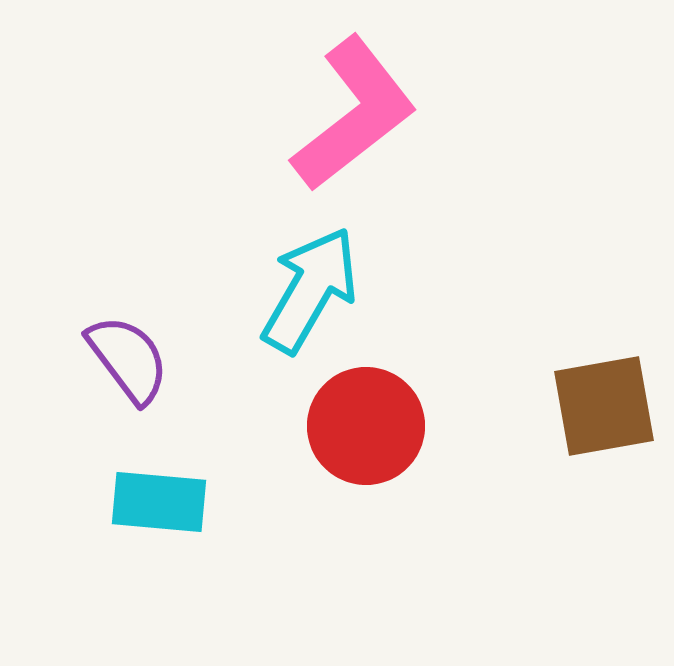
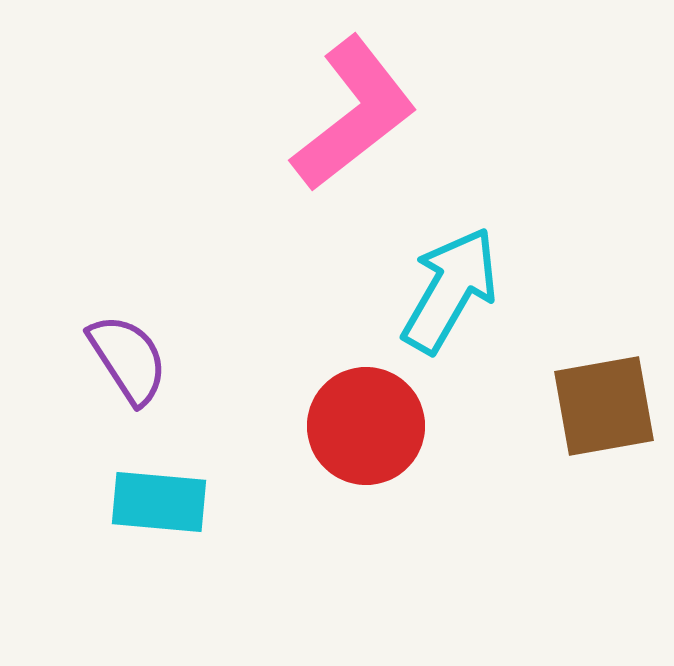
cyan arrow: moved 140 px right
purple semicircle: rotated 4 degrees clockwise
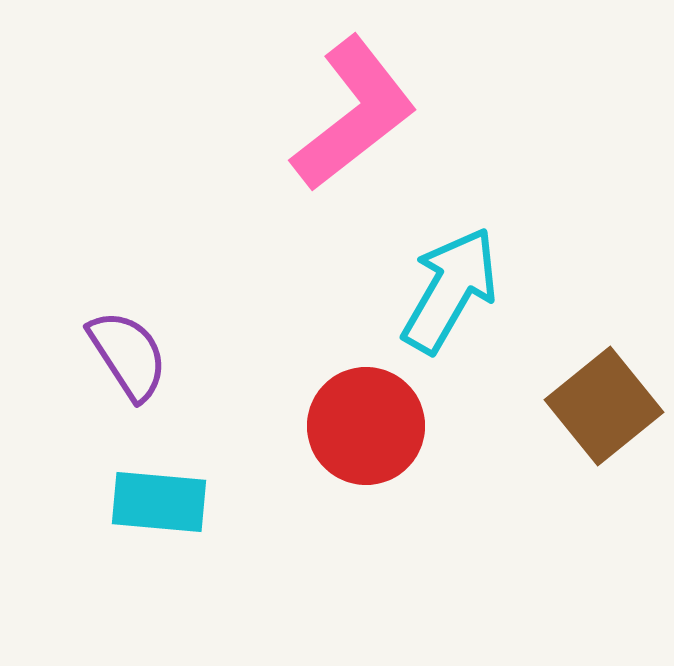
purple semicircle: moved 4 px up
brown square: rotated 29 degrees counterclockwise
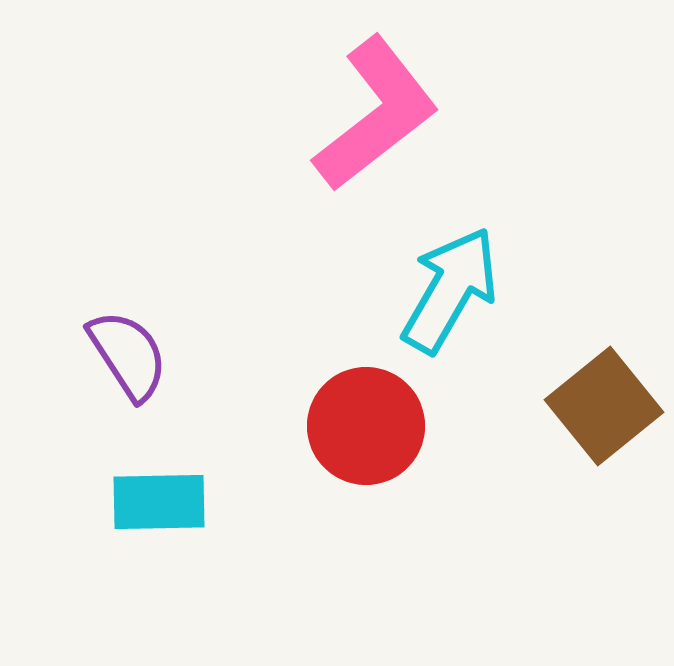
pink L-shape: moved 22 px right
cyan rectangle: rotated 6 degrees counterclockwise
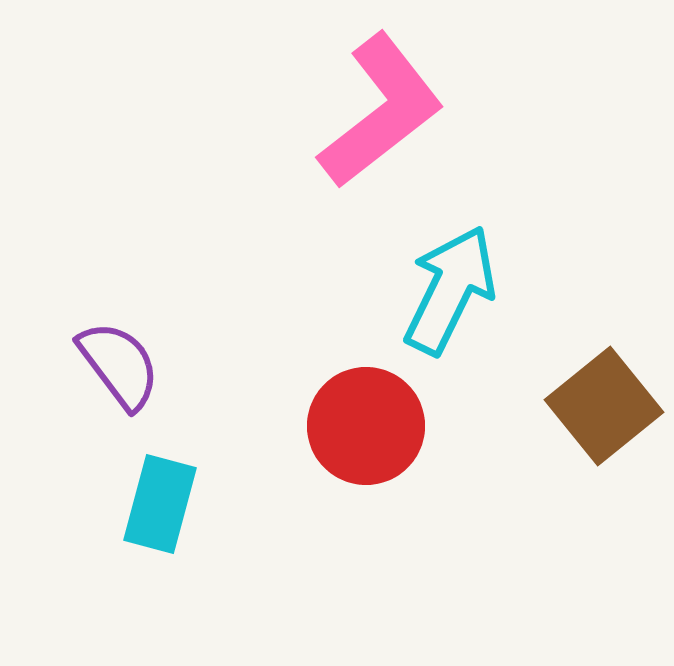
pink L-shape: moved 5 px right, 3 px up
cyan arrow: rotated 4 degrees counterclockwise
purple semicircle: moved 9 px left, 10 px down; rotated 4 degrees counterclockwise
cyan rectangle: moved 1 px right, 2 px down; rotated 74 degrees counterclockwise
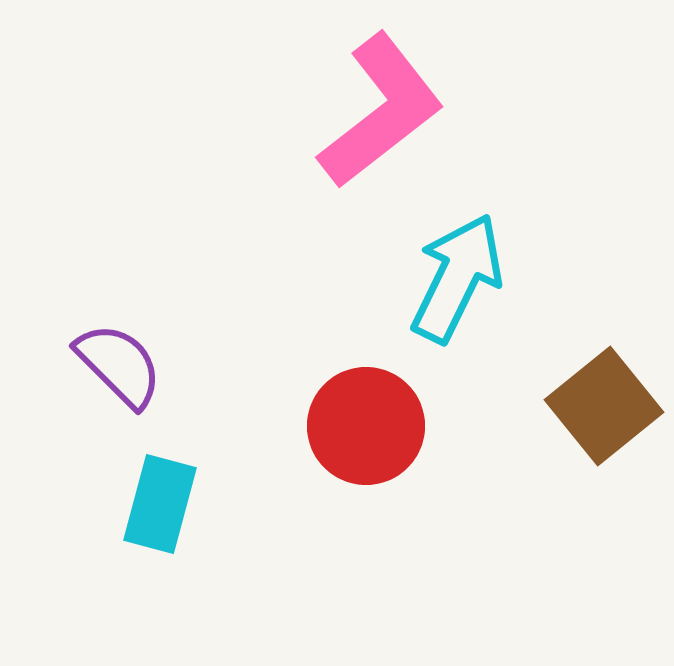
cyan arrow: moved 7 px right, 12 px up
purple semicircle: rotated 8 degrees counterclockwise
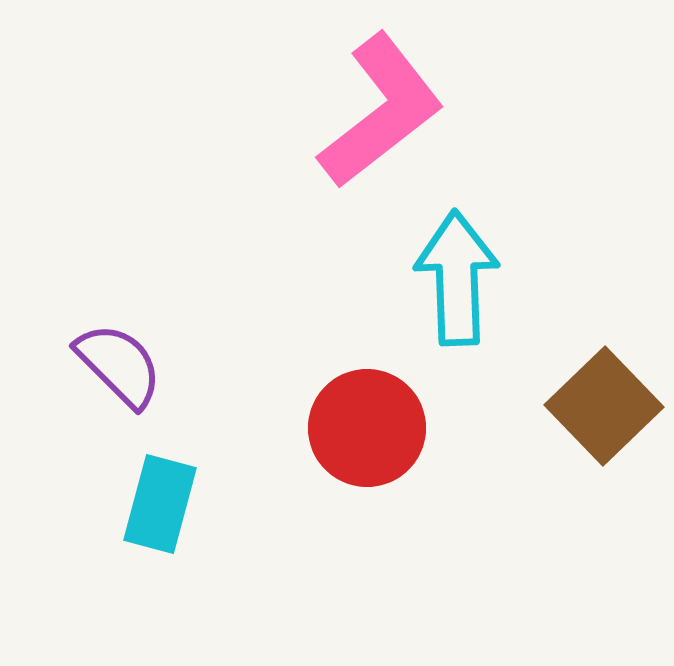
cyan arrow: rotated 28 degrees counterclockwise
brown square: rotated 5 degrees counterclockwise
red circle: moved 1 px right, 2 px down
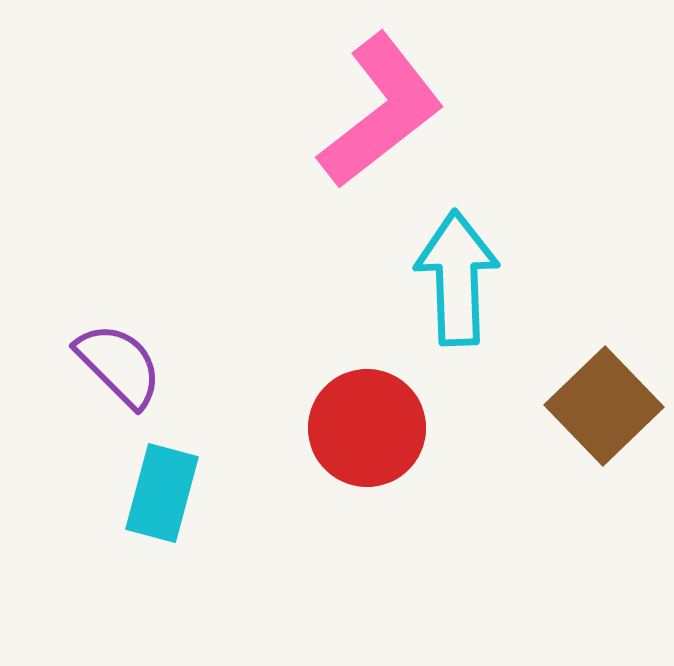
cyan rectangle: moved 2 px right, 11 px up
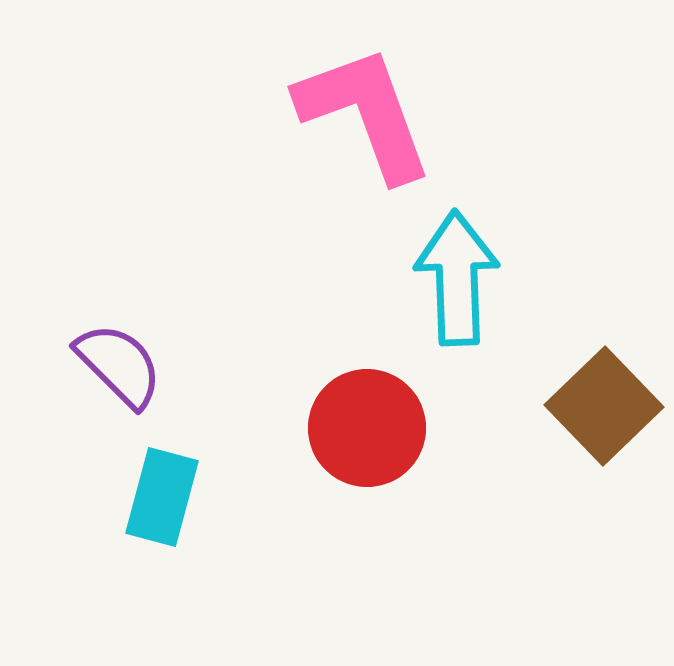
pink L-shape: moved 16 px left, 2 px down; rotated 72 degrees counterclockwise
cyan rectangle: moved 4 px down
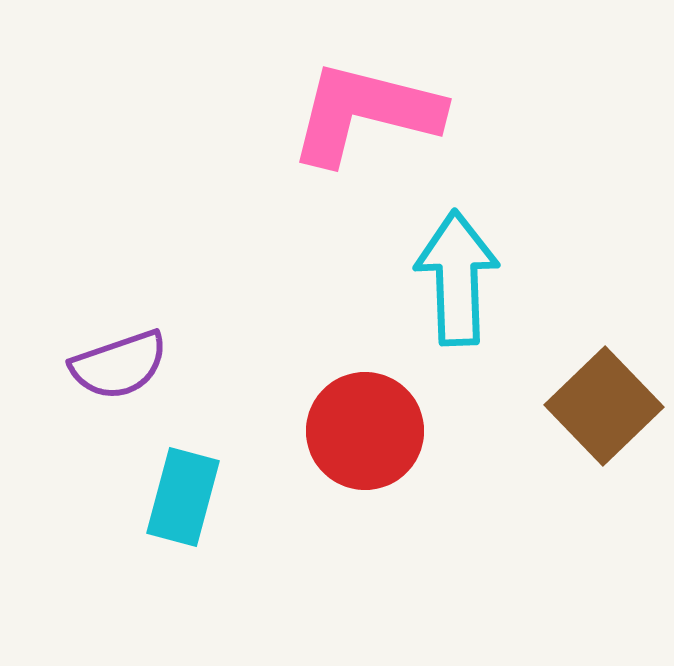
pink L-shape: rotated 56 degrees counterclockwise
purple semicircle: rotated 116 degrees clockwise
red circle: moved 2 px left, 3 px down
cyan rectangle: moved 21 px right
